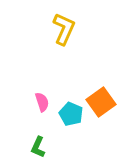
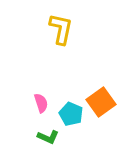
yellow L-shape: moved 3 px left; rotated 12 degrees counterclockwise
pink semicircle: moved 1 px left, 1 px down
green L-shape: moved 10 px right, 10 px up; rotated 90 degrees counterclockwise
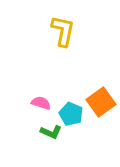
yellow L-shape: moved 2 px right, 2 px down
pink semicircle: rotated 54 degrees counterclockwise
green L-shape: moved 3 px right, 5 px up
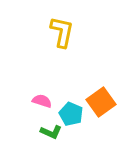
yellow L-shape: moved 1 px left, 1 px down
pink semicircle: moved 1 px right, 2 px up
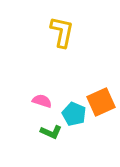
orange square: rotated 12 degrees clockwise
cyan pentagon: moved 3 px right
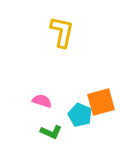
orange square: rotated 8 degrees clockwise
cyan pentagon: moved 6 px right, 1 px down
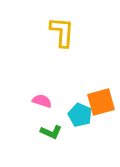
yellow L-shape: rotated 8 degrees counterclockwise
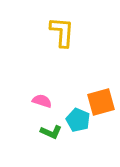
cyan pentagon: moved 2 px left, 5 px down
